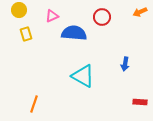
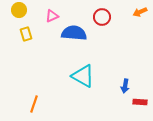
blue arrow: moved 22 px down
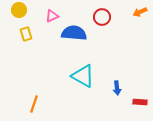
blue arrow: moved 8 px left, 2 px down; rotated 16 degrees counterclockwise
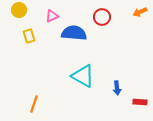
yellow rectangle: moved 3 px right, 2 px down
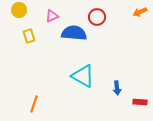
red circle: moved 5 px left
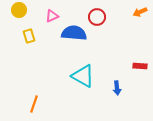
red rectangle: moved 36 px up
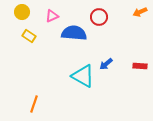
yellow circle: moved 3 px right, 2 px down
red circle: moved 2 px right
yellow rectangle: rotated 40 degrees counterclockwise
blue arrow: moved 11 px left, 24 px up; rotated 56 degrees clockwise
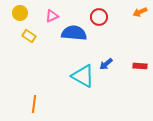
yellow circle: moved 2 px left, 1 px down
orange line: rotated 12 degrees counterclockwise
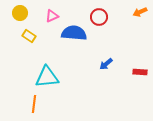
red rectangle: moved 6 px down
cyan triangle: moved 36 px left, 1 px down; rotated 35 degrees counterclockwise
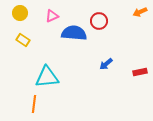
red circle: moved 4 px down
yellow rectangle: moved 6 px left, 4 px down
red rectangle: rotated 16 degrees counterclockwise
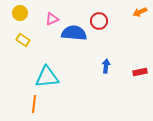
pink triangle: moved 3 px down
blue arrow: moved 2 px down; rotated 136 degrees clockwise
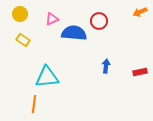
yellow circle: moved 1 px down
